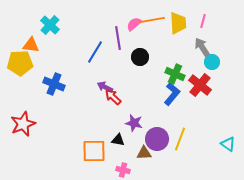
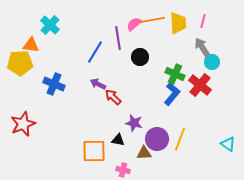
purple arrow: moved 7 px left, 3 px up
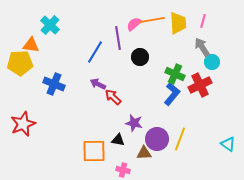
red cross: rotated 25 degrees clockwise
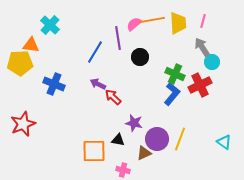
cyan triangle: moved 4 px left, 2 px up
brown triangle: rotated 21 degrees counterclockwise
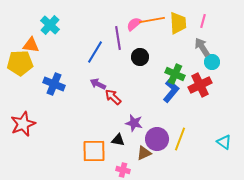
blue L-shape: moved 1 px left, 3 px up
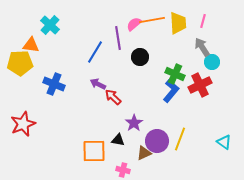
purple star: rotated 24 degrees clockwise
purple circle: moved 2 px down
